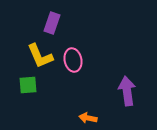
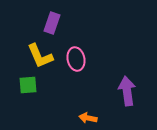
pink ellipse: moved 3 px right, 1 px up
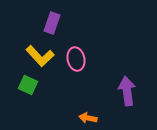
yellow L-shape: rotated 20 degrees counterclockwise
green square: rotated 30 degrees clockwise
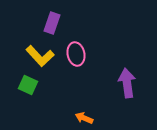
pink ellipse: moved 5 px up
purple arrow: moved 8 px up
orange arrow: moved 4 px left; rotated 12 degrees clockwise
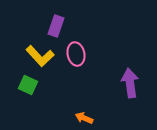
purple rectangle: moved 4 px right, 3 px down
purple arrow: moved 3 px right
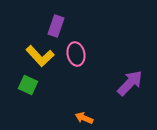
purple arrow: rotated 52 degrees clockwise
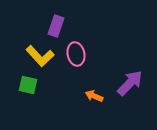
green square: rotated 12 degrees counterclockwise
orange arrow: moved 10 px right, 22 px up
